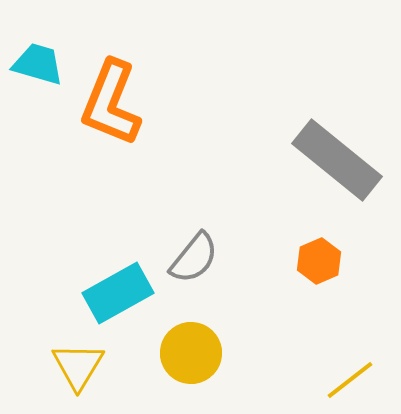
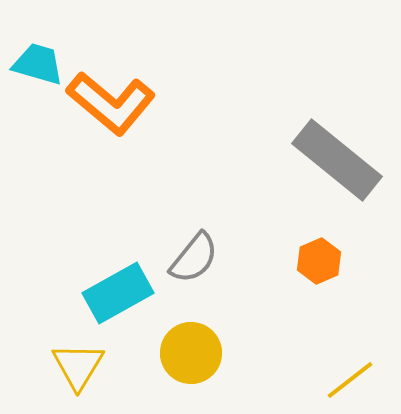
orange L-shape: rotated 72 degrees counterclockwise
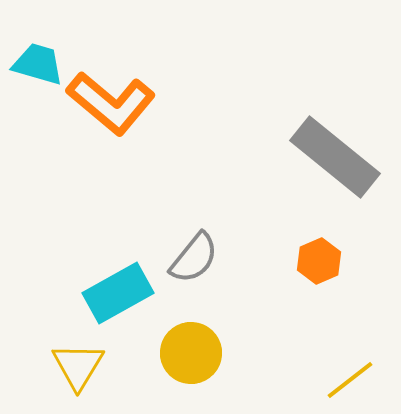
gray rectangle: moved 2 px left, 3 px up
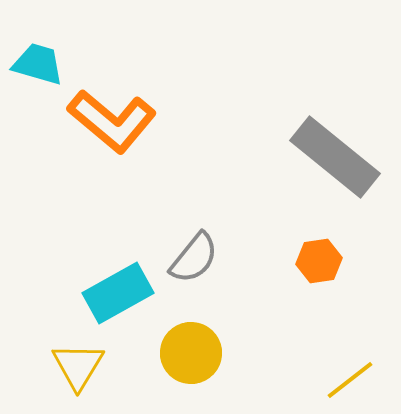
orange L-shape: moved 1 px right, 18 px down
orange hexagon: rotated 15 degrees clockwise
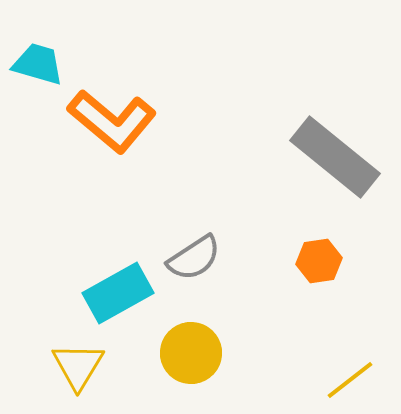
gray semicircle: rotated 18 degrees clockwise
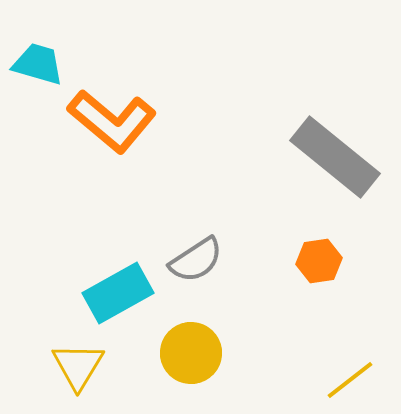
gray semicircle: moved 2 px right, 2 px down
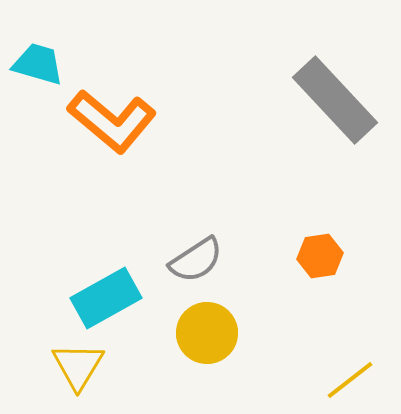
gray rectangle: moved 57 px up; rotated 8 degrees clockwise
orange hexagon: moved 1 px right, 5 px up
cyan rectangle: moved 12 px left, 5 px down
yellow circle: moved 16 px right, 20 px up
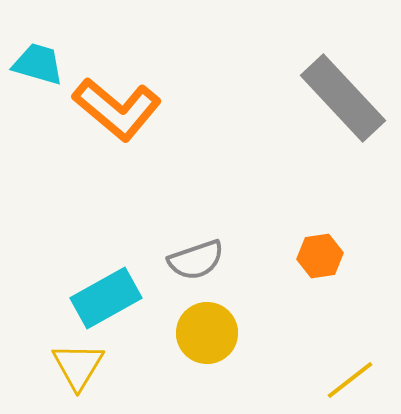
gray rectangle: moved 8 px right, 2 px up
orange L-shape: moved 5 px right, 12 px up
gray semicircle: rotated 14 degrees clockwise
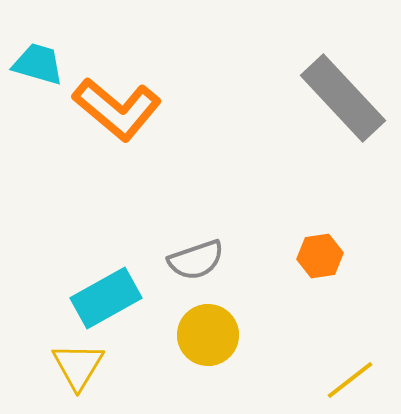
yellow circle: moved 1 px right, 2 px down
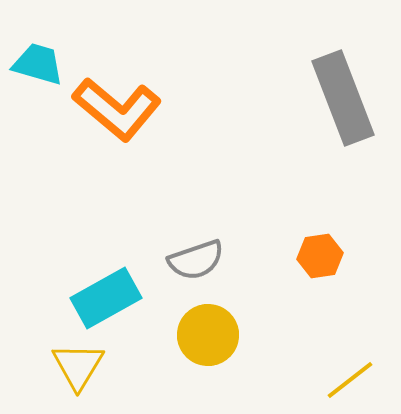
gray rectangle: rotated 22 degrees clockwise
